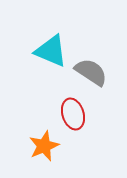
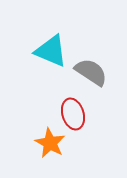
orange star: moved 6 px right, 3 px up; rotated 20 degrees counterclockwise
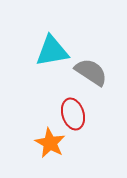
cyan triangle: moved 1 px right; rotated 33 degrees counterclockwise
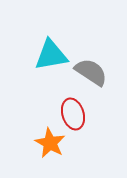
cyan triangle: moved 1 px left, 4 px down
